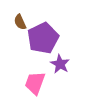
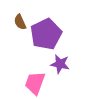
purple pentagon: moved 3 px right, 4 px up
purple star: rotated 18 degrees counterclockwise
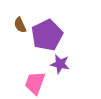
brown semicircle: moved 3 px down
purple pentagon: moved 1 px right, 1 px down
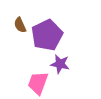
pink trapezoid: moved 3 px right
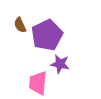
pink trapezoid: rotated 15 degrees counterclockwise
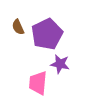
brown semicircle: moved 2 px left, 2 px down
purple pentagon: moved 1 px up
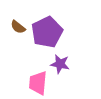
brown semicircle: rotated 28 degrees counterclockwise
purple pentagon: moved 2 px up
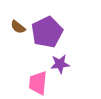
purple star: rotated 18 degrees counterclockwise
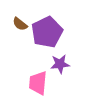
brown semicircle: moved 2 px right, 3 px up
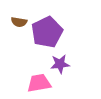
brown semicircle: moved 1 px left, 2 px up; rotated 28 degrees counterclockwise
pink trapezoid: moved 1 px right; rotated 75 degrees clockwise
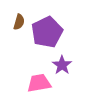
brown semicircle: rotated 84 degrees counterclockwise
purple star: moved 2 px right, 1 px down; rotated 30 degrees counterclockwise
